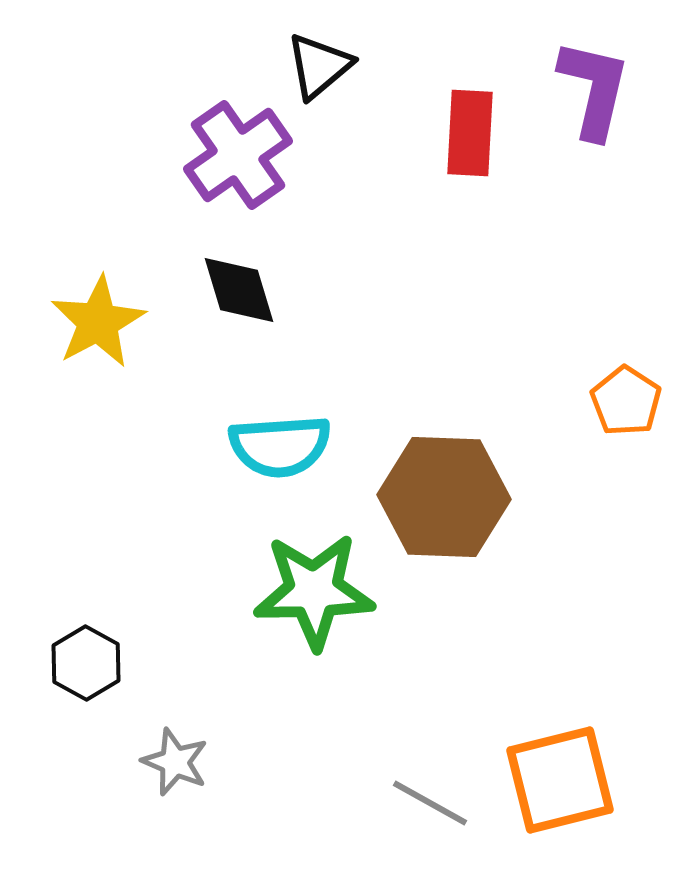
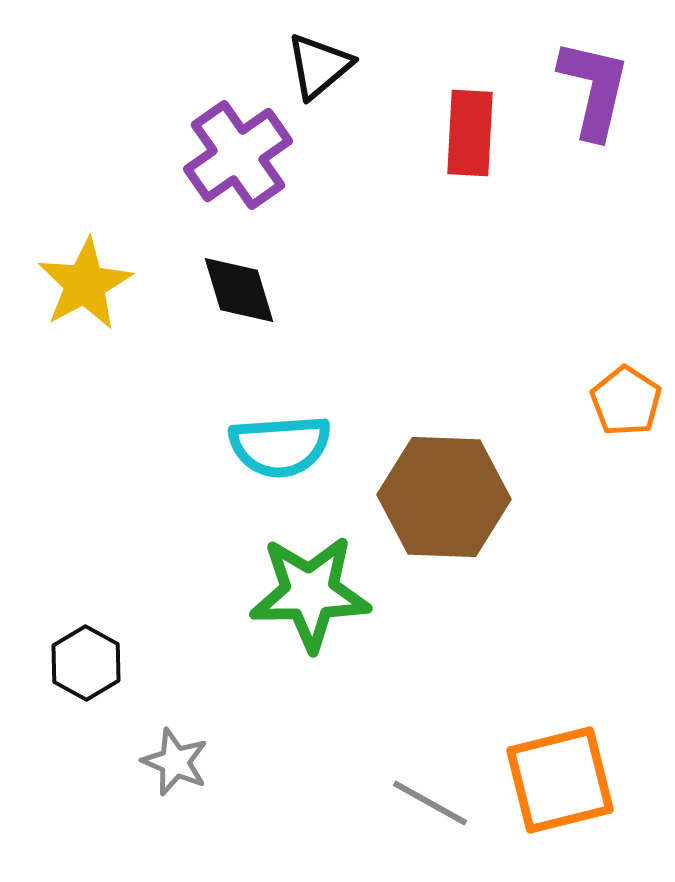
yellow star: moved 13 px left, 38 px up
green star: moved 4 px left, 2 px down
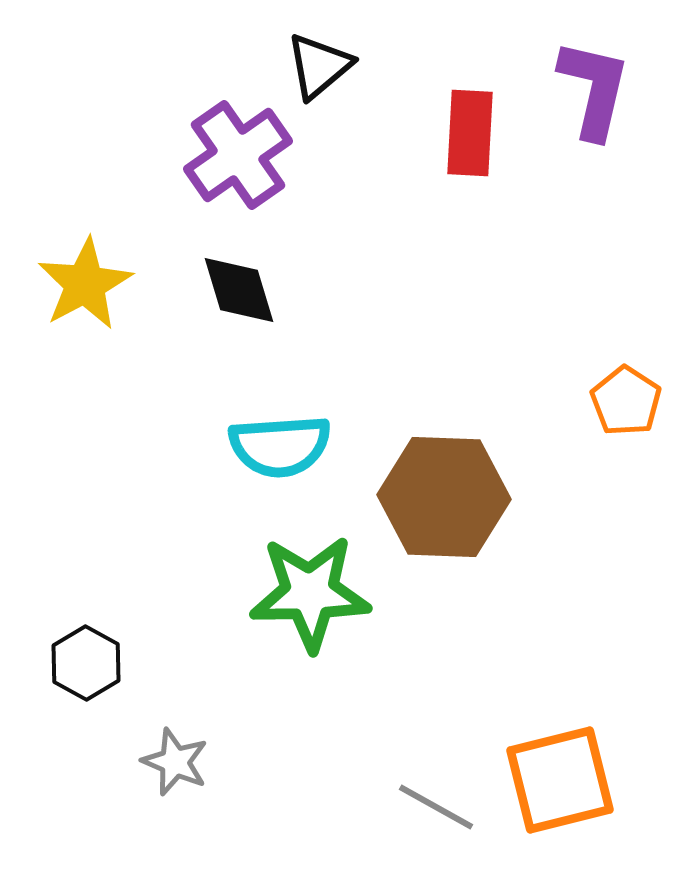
gray line: moved 6 px right, 4 px down
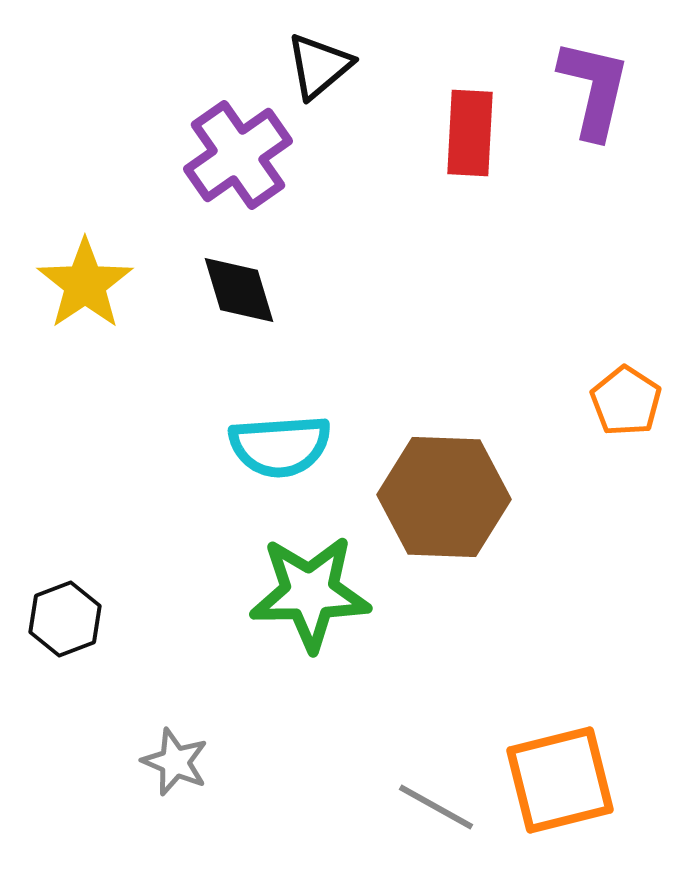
yellow star: rotated 6 degrees counterclockwise
black hexagon: moved 21 px left, 44 px up; rotated 10 degrees clockwise
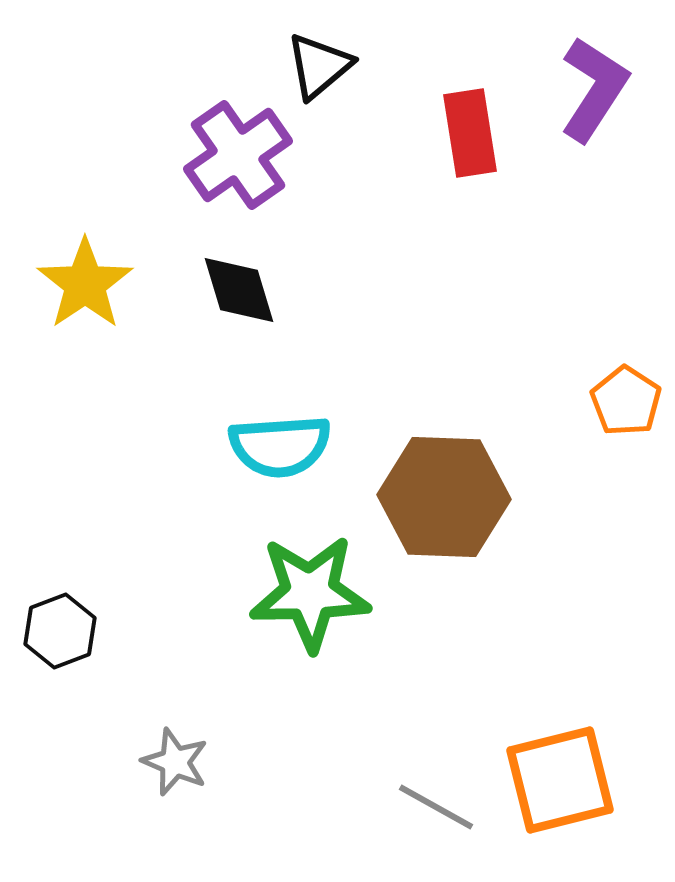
purple L-shape: rotated 20 degrees clockwise
red rectangle: rotated 12 degrees counterclockwise
black hexagon: moved 5 px left, 12 px down
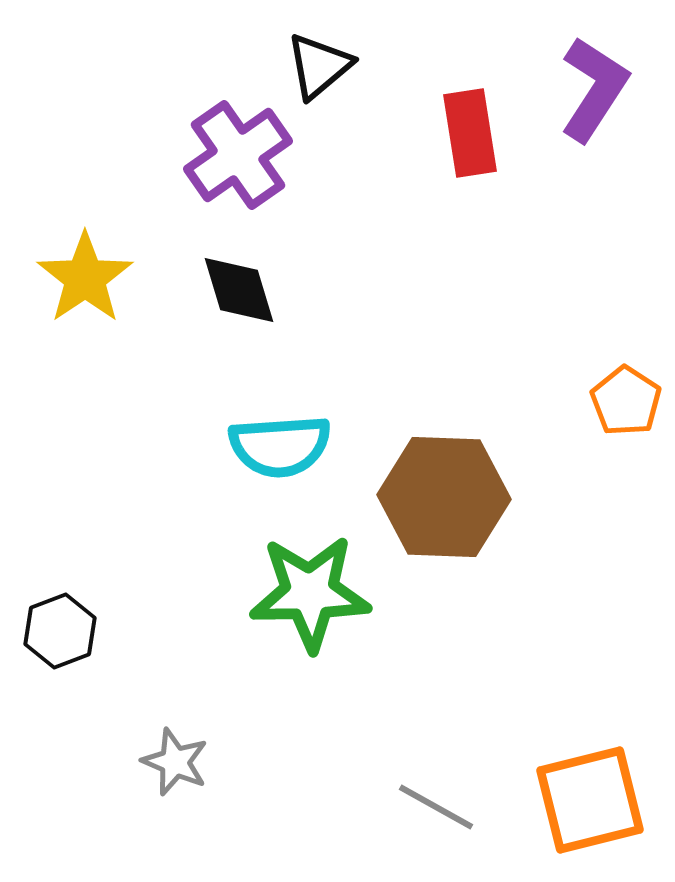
yellow star: moved 6 px up
orange square: moved 30 px right, 20 px down
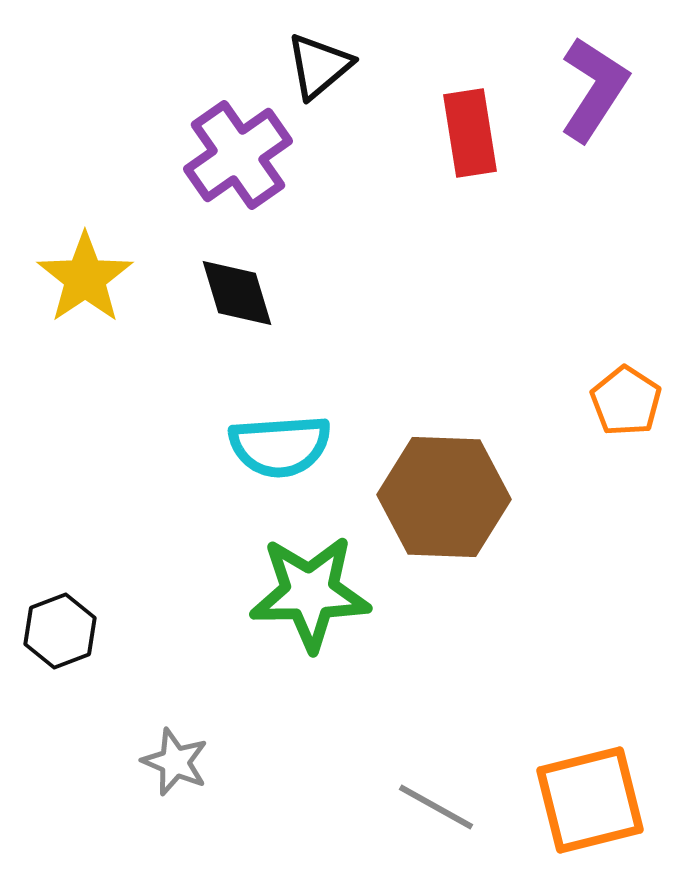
black diamond: moved 2 px left, 3 px down
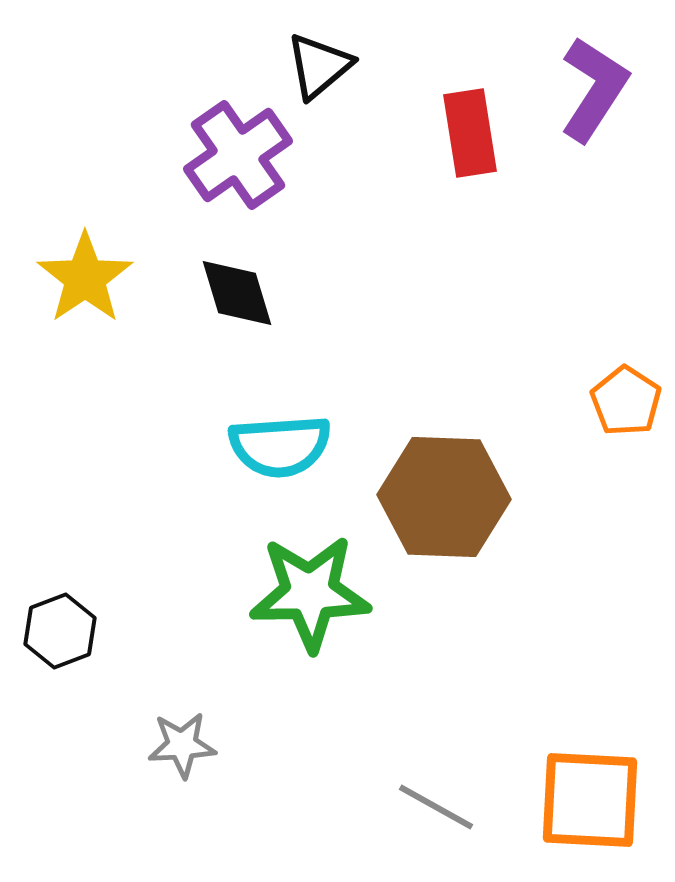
gray star: moved 7 px right, 17 px up; rotated 26 degrees counterclockwise
orange square: rotated 17 degrees clockwise
